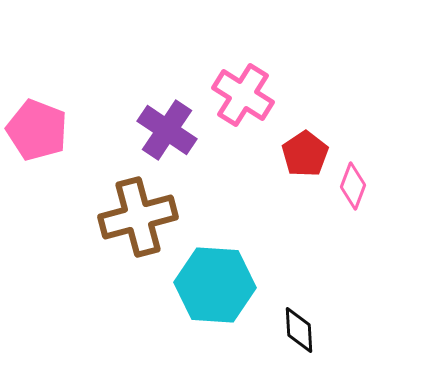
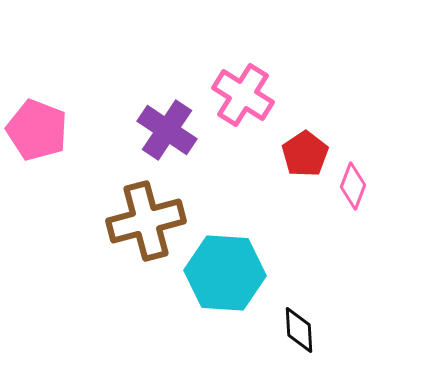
brown cross: moved 8 px right, 4 px down
cyan hexagon: moved 10 px right, 12 px up
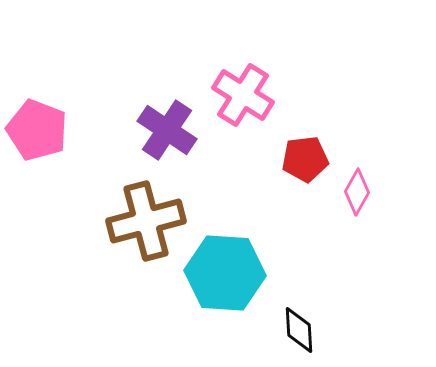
red pentagon: moved 5 px down; rotated 27 degrees clockwise
pink diamond: moved 4 px right, 6 px down; rotated 9 degrees clockwise
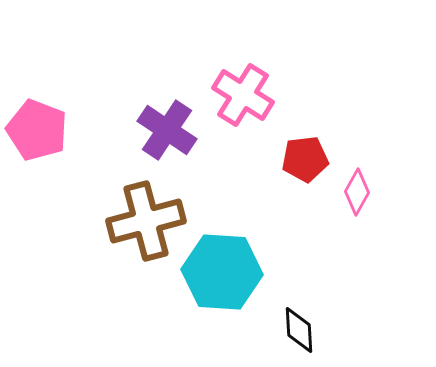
cyan hexagon: moved 3 px left, 1 px up
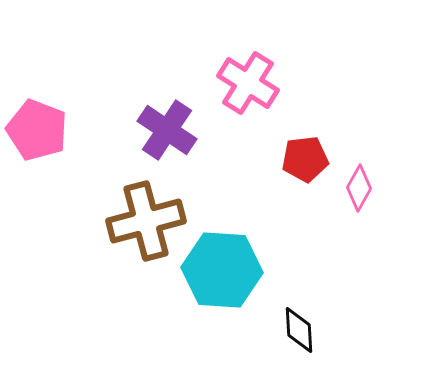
pink cross: moved 5 px right, 12 px up
pink diamond: moved 2 px right, 4 px up
cyan hexagon: moved 2 px up
